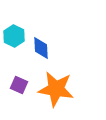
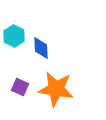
purple square: moved 1 px right, 2 px down
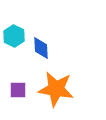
purple square: moved 2 px left, 3 px down; rotated 24 degrees counterclockwise
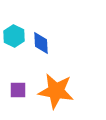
blue diamond: moved 5 px up
orange star: moved 2 px down
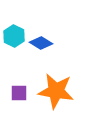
blue diamond: rotated 55 degrees counterclockwise
purple square: moved 1 px right, 3 px down
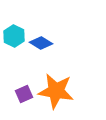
purple square: moved 5 px right, 1 px down; rotated 24 degrees counterclockwise
